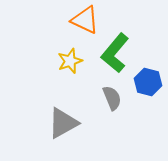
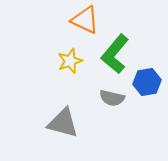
green L-shape: moved 1 px down
blue hexagon: moved 1 px left; rotated 24 degrees counterclockwise
gray semicircle: rotated 125 degrees clockwise
gray triangle: rotated 44 degrees clockwise
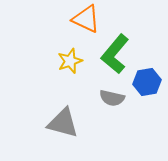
orange triangle: moved 1 px right, 1 px up
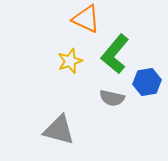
gray triangle: moved 4 px left, 7 px down
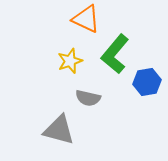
gray semicircle: moved 24 px left
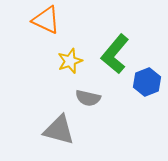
orange triangle: moved 40 px left, 1 px down
blue hexagon: rotated 12 degrees counterclockwise
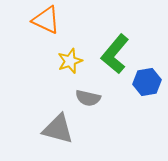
blue hexagon: rotated 12 degrees clockwise
gray triangle: moved 1 px left, 1 px up
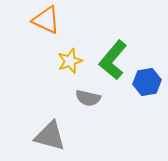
green L-shape: moved 2 px left, 6 px down
gray triangle: moved 8 px left, 7 px down
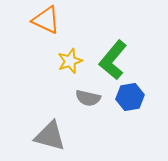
blue hexagon: moved 17 px left, 15 px down
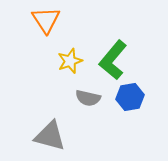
orange triangle: rotated 32 degrees clockwise
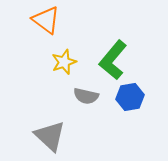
orange triangle: rotated 20 degrees counterclockwise
yellow star: moved 6 px left, 1 px down
gray semicircle: moved 2 px left, 2 px up
gray triangle: rotated 28 degrees clockwise
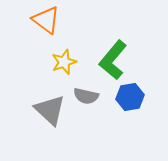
gray triangle: moved 26 px up
